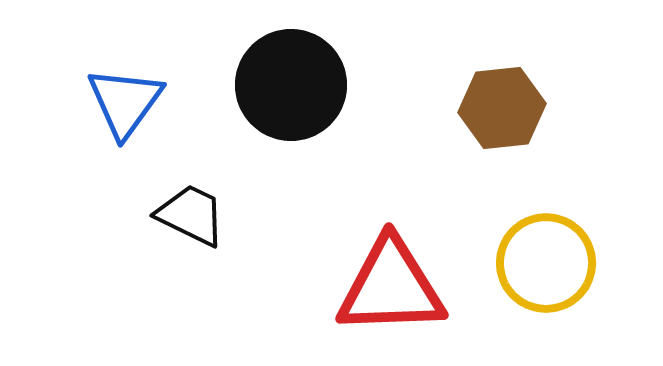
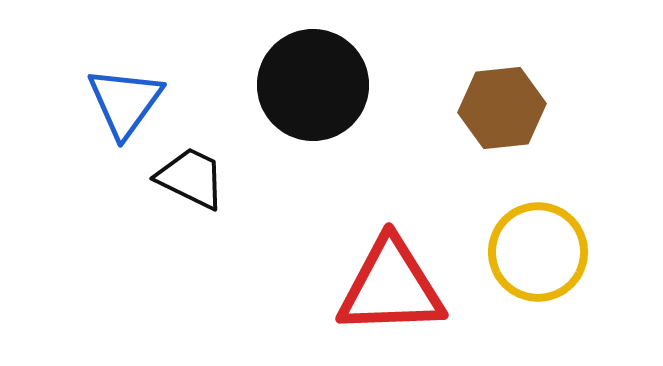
black circle: moved 22 px right
black trapezoid: moved 37 px up
yellow circle: moved 8 px left, 11 px up
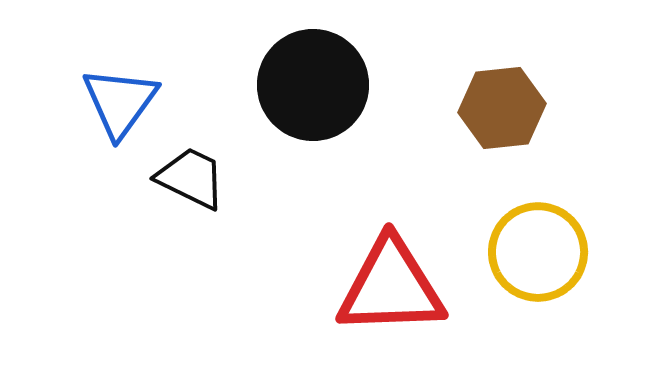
blue triangle: moved 5 px left
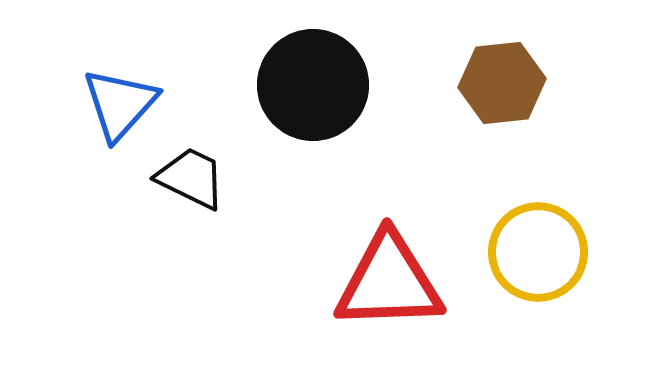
blue triangle: moved 2 px down; rotated 6 degrees clockwise
brown hexagon: moved 25 px up
red triangle: moved 2 px left, 5 px up
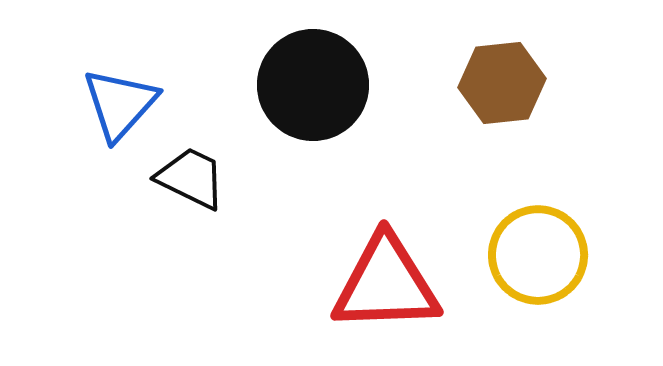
yellow circle: moved 3 px down
red triangle: moved 3 px left, 2 px down
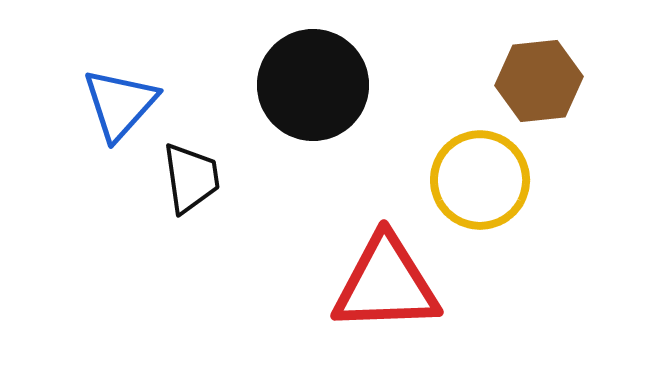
brown hexagon: moved 37 px right, 2 px up
black trapezoid: rotated 56 degrees clockwise
yellow circle: moved 58 px left, 75 px up
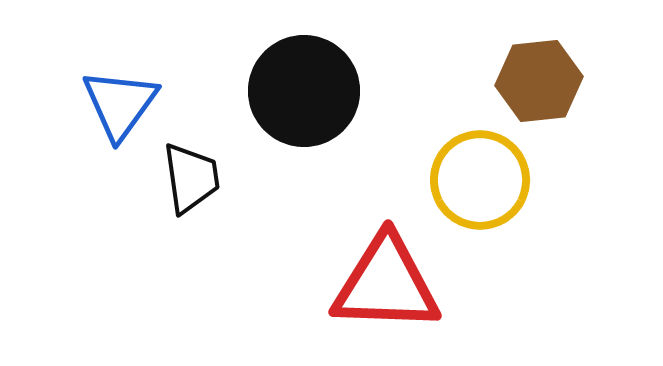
black circle: moved 9 px left, 6 px down
blue triangle: rotated 6 degrees counterclockwise
red triangle: rotated 4 degrees clockwise
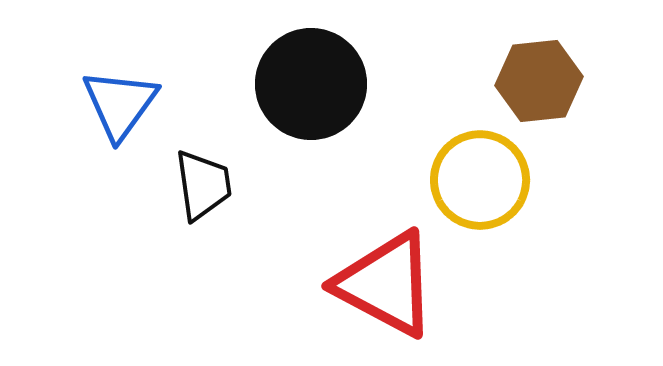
black circle: moved 7 px right, 7 px up
black trapezoid: moved 12 px right, 7 px down
red triangle: rotated 26 degrees clockwise
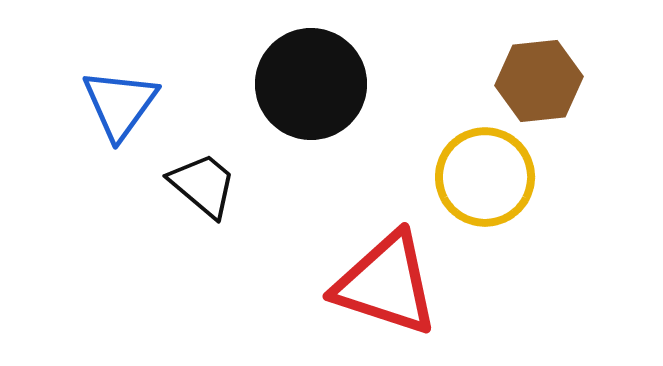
yellow circle: moved 5 px right, 3 px up
black trapezoid: rotated 42 degrees counterclockwise
red triangle: rotated 10 degrees counterclockwise
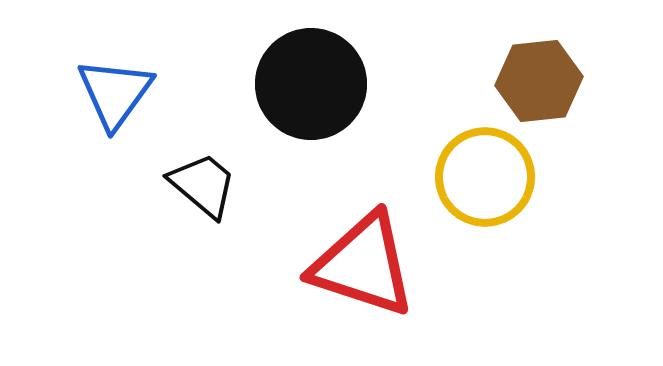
blue triangle: moved 5 px left, 11 px up
red triangle: moved 23 px left, 19 px up
